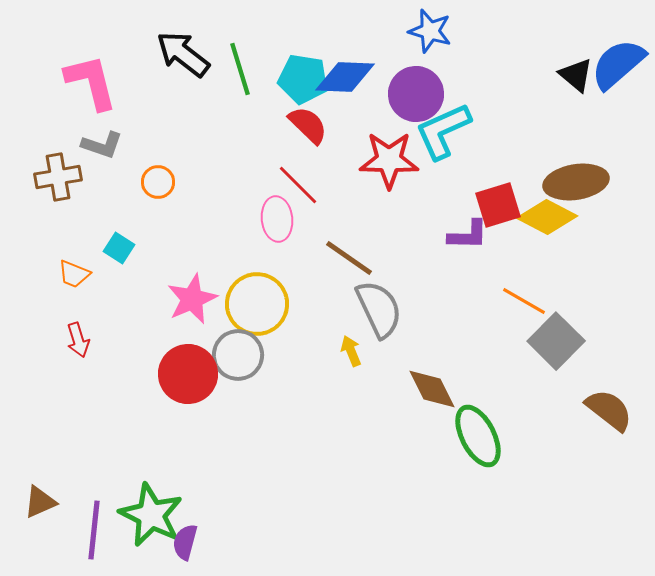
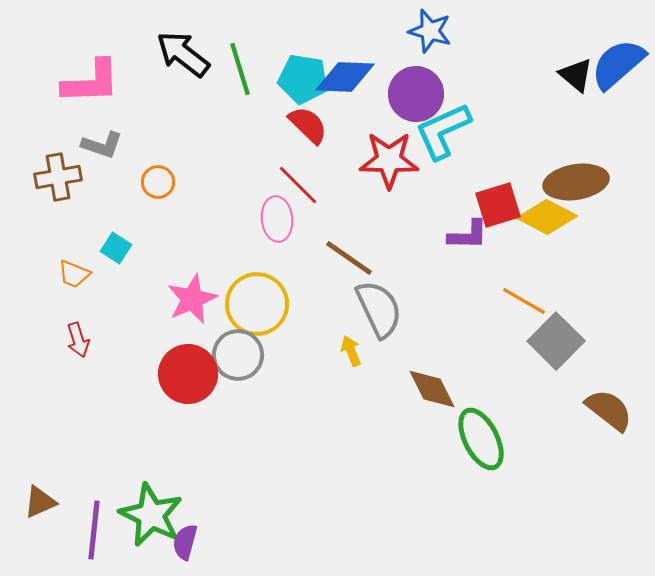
pink L-shape: rotated 102 degrees clockwise
cyan square: moved 3 px left
green ellipse: moved 3 px right, 3 px down
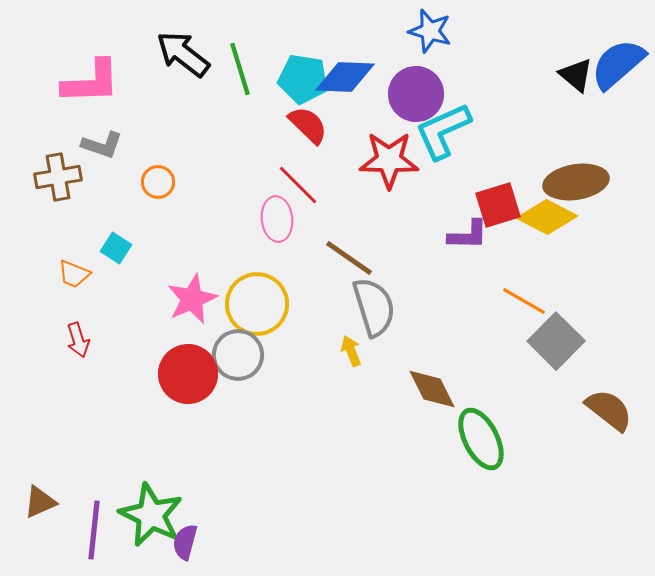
gray semicircle: moved 5 px left, 2 px up; rotated 8 degrees clockwise
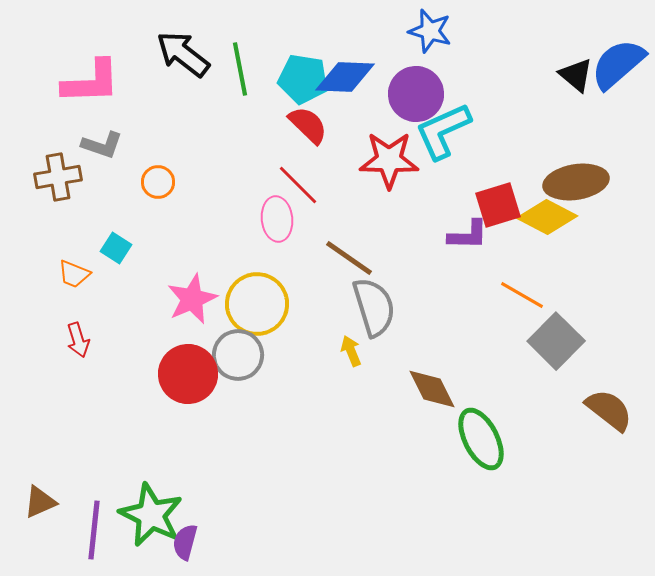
green line: rotated 6 degrees clockwise
orange line: moved 2 px left, 6 px up
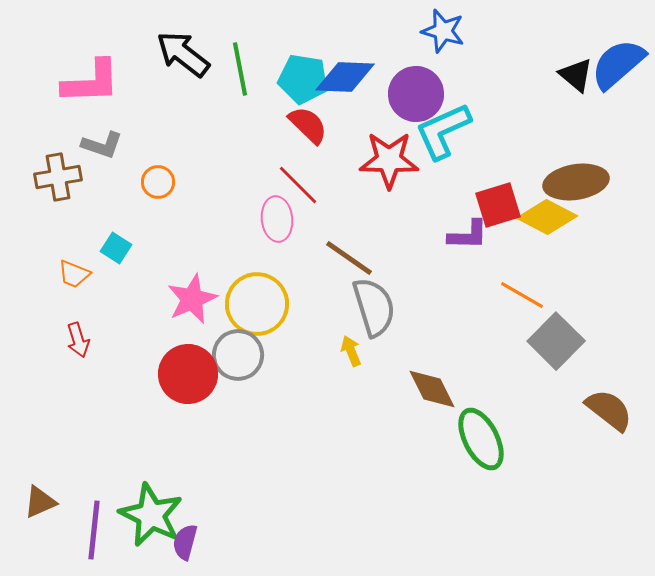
blue star: moved 13 px right
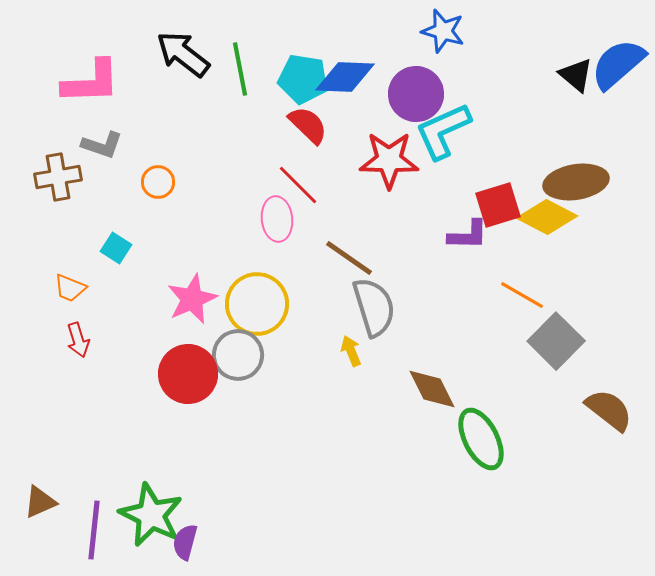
orange trapezoid: moved 4 px left, 14 px down
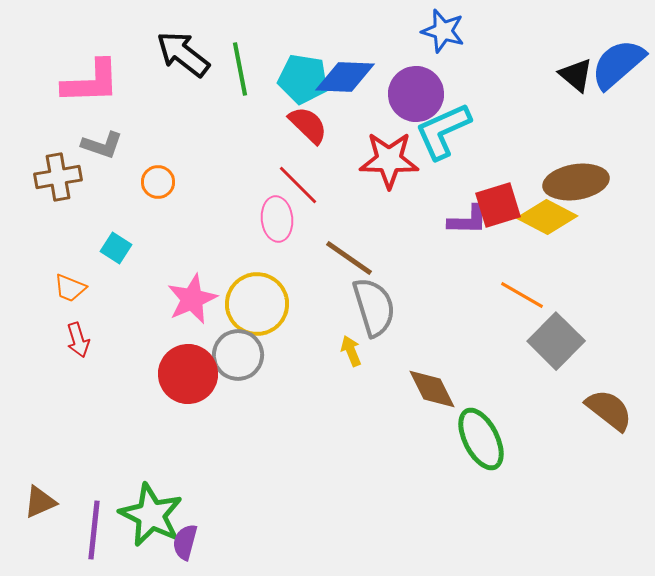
purple L-shape: moved 15 px up
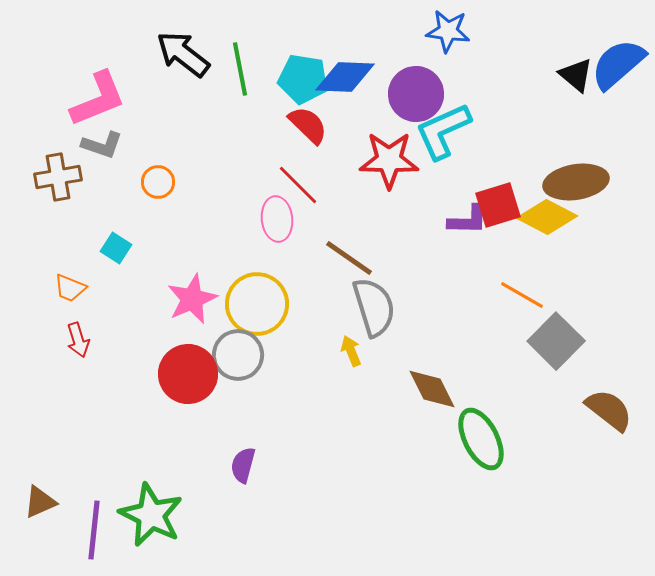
blue star: moved 5 px right; rotated 9 degrees counterclockwise
pink L-shape: moved 7 px right, 17 px down; rotated 20 degrees counterclockwise
purple semicircle: moved 58 px right, 77 px up
